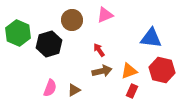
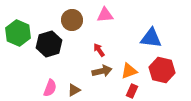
pink triangle: rotated 18 degrees clockwise
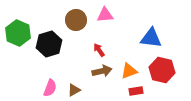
brown circle: moved 4 px right
red rectangle: moved 4 px right; rotated 56 degrees clockwise
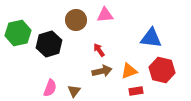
green hexagon: rotated 25 degrees clockwise
brown triangle: moved 1 px down; rotated 24 degrees counterclockwise
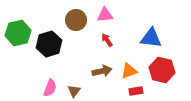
red arrow: moved 8 px right, 10 px up
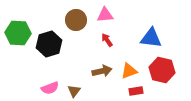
green hexagon: rotated 15 degrees clockwise
pink semicircle: rotated 48 degrees clockwise
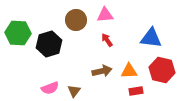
orange triangle: rotated 18 degrees clockwise
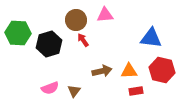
red arrow: moved 24 px left
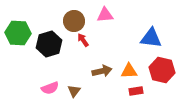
brown circle: moved 2 px left, 1 px down
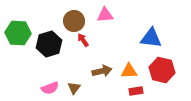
brown triangle: moved 3 px up
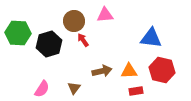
pink semicircle: moved 8 px left, 1 px down; rotated 36 degrees counterclockwise
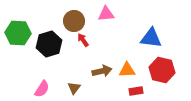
pink triangle: moved 1 px right, 1 px up
orange triangle: moved 2 px left, 1 px up
